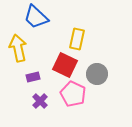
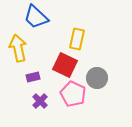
gray circle: moved 4 px down
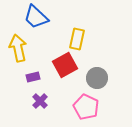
red square: rotated 35 degrees clockwise
pink pentagon: moved 13 px right, 13 px down
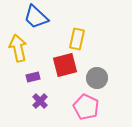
red square: rotated 15 degrees clockwise
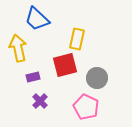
blue trapezoid: moved 1 px right, 2 px down
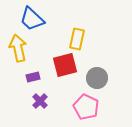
blue trapezoid: moved 5 px left
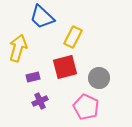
blue trapezoid: moved 10 px right, 2 px up
yellow rectangle: moved 4 px left, 2 px up; rotated 15 degrees clockwise
yellow arrow: rotated 28 degrees clockwise
red square: moved 2 px down
gray circle: moved 2 px right
purple cross: rotated 21 degrees clockwise
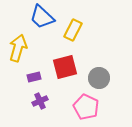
yellow rectangle: moved 7 px up
purple rectangle: moved 1 px right
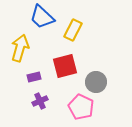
yellow arrow: moved 2 px right
red square: moved 1 px up
gray circle: moved 3 px left, 4 px down
pink pentagon: moved 5 px left
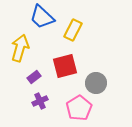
purple rectangle: rotated 24 degrees counterclockwise
gray circle: moved 1 px down
pink pentagon: moved 2 px left, 1 px down; rotated 15 degrees clockwise
